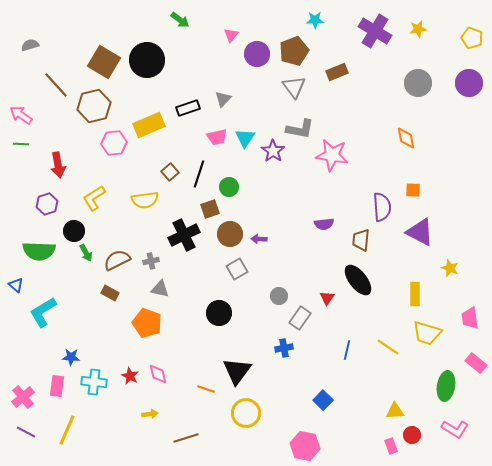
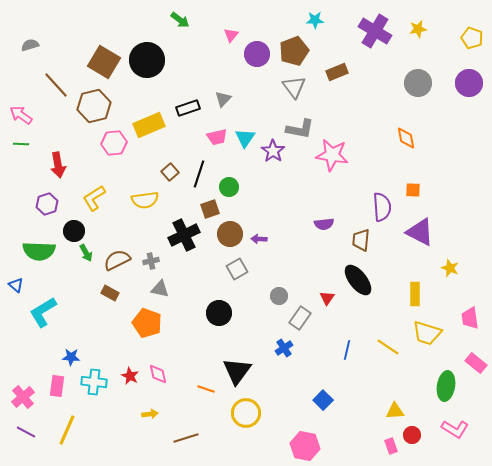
blue cross at (284, 348): rotated 24 degrees counterclockwise
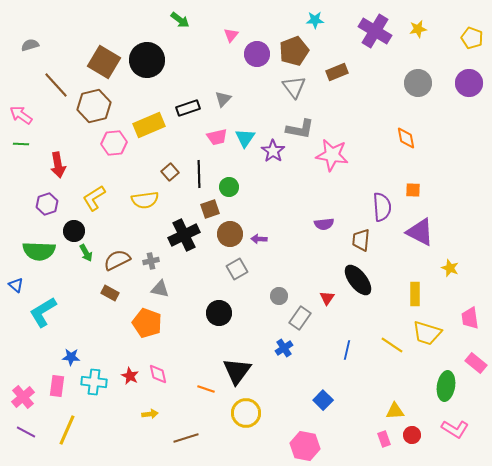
black line at (199, 174): rotated 20 degrees counterclockwise
yellow line at (388, 347): moved 4 px right, 2 px up
pink rectangle at (391, 446): moved 7 px left, 7 px up
